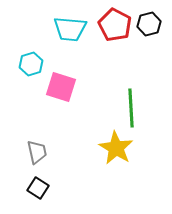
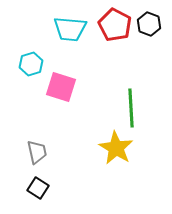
black hexagon: rotated 25 degrees counterclockwise
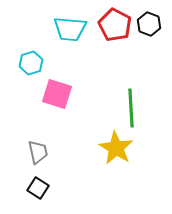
cyan hexagon: moved 1 px up
pink square: moved 4 px left, 7 px down
gray trapezoid: moved 1 px right
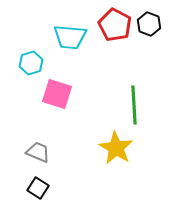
cyan trapezoid: moved 8 px down
green line: moved 3 px right, 3 px up
gray trapezoid: rotated 55 degrees counterclockwise
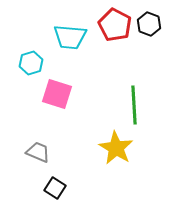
black square: moved 17 px right
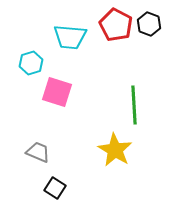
red pentagon: moved 1 px right
pink square: moved 2 px up
yellow star: moved 1 px left, 2 px down
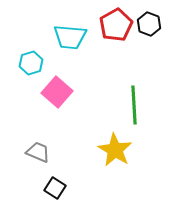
red pentagon: rotated 16 degrees clockwise
pink square: rotated 24 degrees clockwise
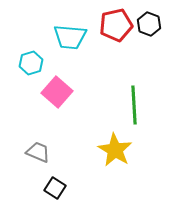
red pentagon: rotated 16 degrees clockwise
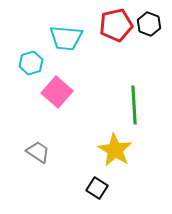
cyan trapezoid: moved 4 px left, 1 px down
gray trapezoid: rotated 10 degrees clockwise
black square: moved 42 px right
